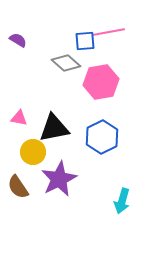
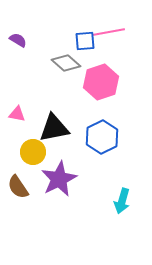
pink hexagon: rotated 8 degrees counterclockwise
pink triangle: moved 2 px left, 4 px up
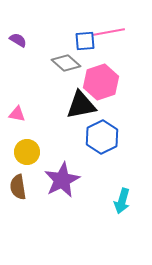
black triangle: moved 27 px right, 23 px up
yellow circle: moved 6 px left
purple star: moved 3 px right, 1 px down
brown semicircle: rotated 25 degrees clockwise
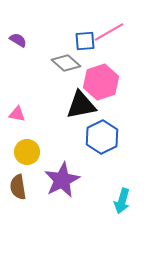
pink line: rotated 20 degrees counterclockwise
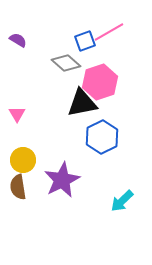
blue square: rotated 15 degrees counterclockwise
pink hexagon: moved 1 px left
black triangle: moved 1 px right, 2 px up
pink triangle: rotated 48 degrees clockwise
yellow circle: moved 4 px left, 8 px down
cyan arrow: rotated 30 degrees clockwise
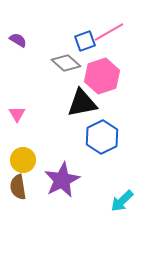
pink hexagon: moved 2 px right, 6 px up
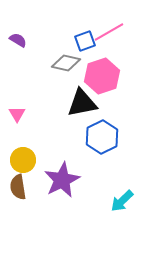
gray diamond: rotated 28 degrees counterclockwise
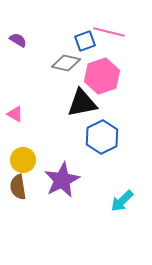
pink line: rotated 44 degrees clockwise
pink triangle: moved 2 px left; rotated 30 degrees counterclockwise
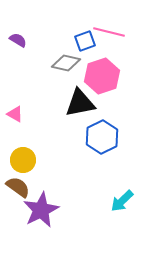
black triangle: moved 2 px left
purple star: moved 21 px left, 30 px down
brown semicircle: rotated 135 degrees clockwise
